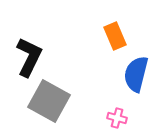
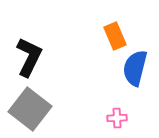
blue semicircle: moved 1 px left, 6 px up
gray square: moved 19 px left, 8 px down; rotated 9 degrees clockwise
pink cross: rotated 18 degrees counterclockwise
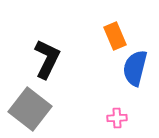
black L-shape: moved 18 px right, 2 px down
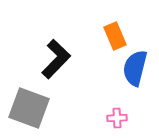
black L-shape: moved 9 px right; rotated 18 degrees clockwise
gray square: moved 1 px left, 1 px up; rotated 18 degrees counterclockwise
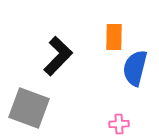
orange rectangle: moved 1 px left, 1 px down; rotated 24 degrees clockwise
black L-shape: moved 2 px right, 3 px up
pink cross: moved 2 px right, 6 px down
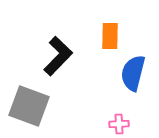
orange rectangle: moved 4 px left, 1 px up
blue semicircle: moved 2 px left, 5 px down
gray square: moved 2 px up
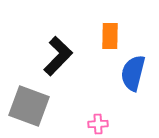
pink cross: moved 21 px left
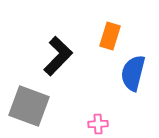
orange rectangle: rotated 16 degrees clockwise
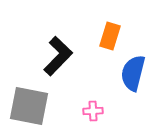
gray square: rotated 9 degrees counterclockwise
pink cross: moved 5 px left, 13 px up
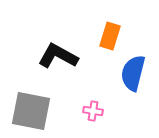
black L-shape: rotated 105 degrees counterclockwise
gray square: moved 2 px right, 5 px down
pink cross: rotated 12 degrees clockwise
